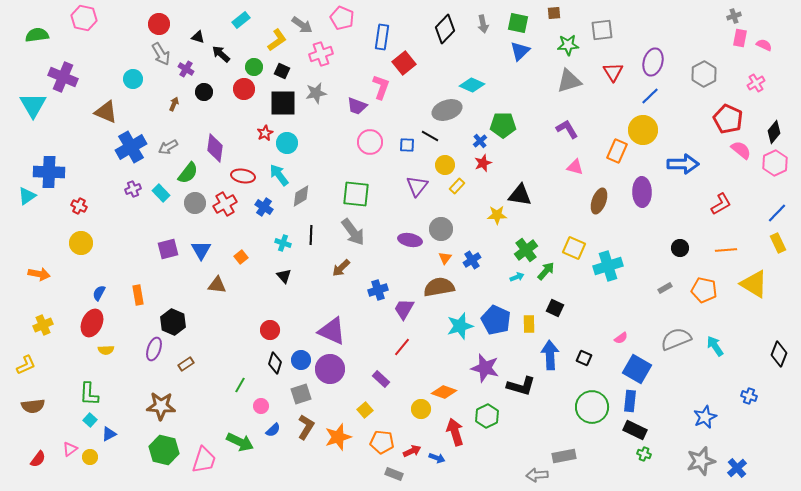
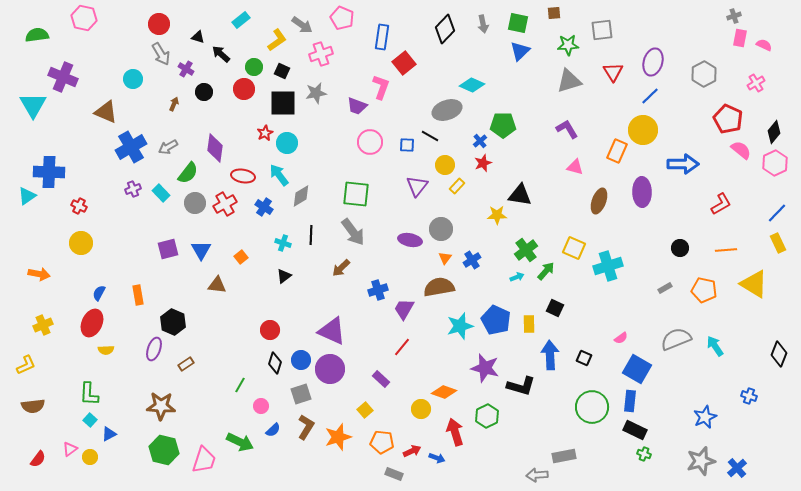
black triangle at (284, 276): rotated 35 degrees clockwise
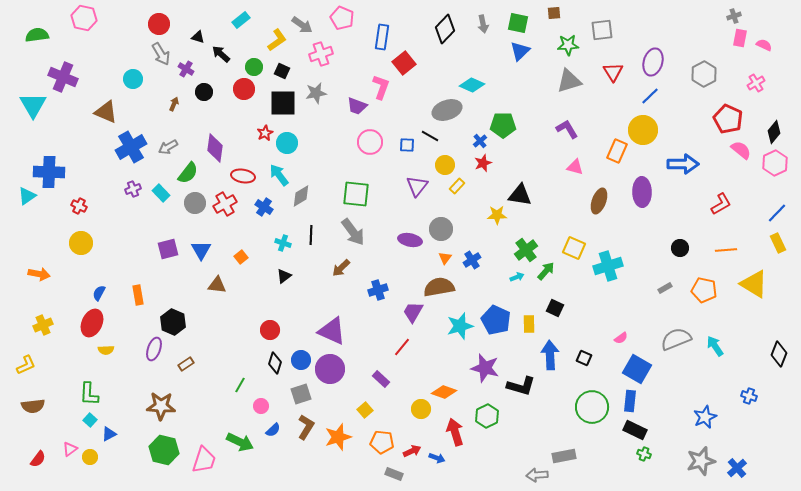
purple trapezoid at (404, 309): moved 9 px right, 3 px down
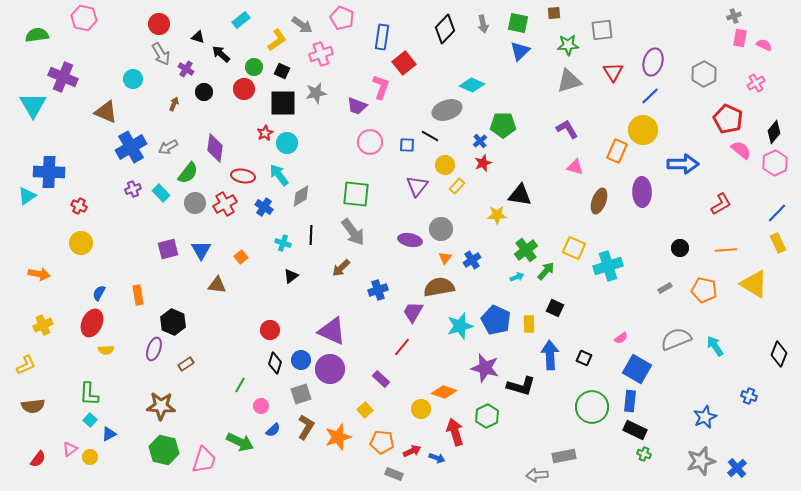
black triangle at (284, 276): moved 7 px right
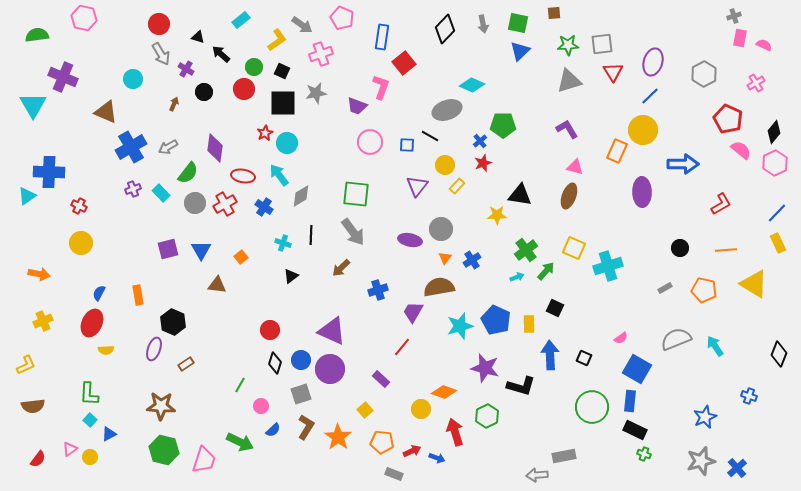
gray square at (602, 30): moved 14 px down
brown ellipse at (599, 201): moved 30 px left, 5 px up
yellow cross at (43, 325): moved 4 px up
orange star at (338, 437): rotated 20 degrees counterclockwise
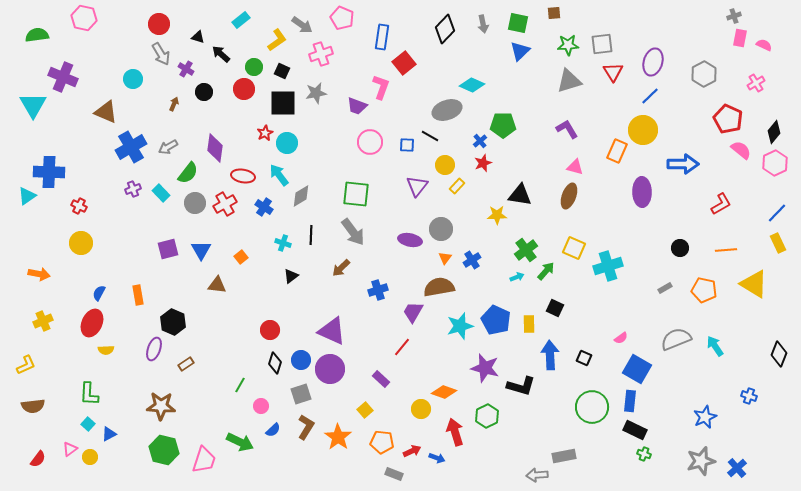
cyan square at (90, 420): moved 2 px left, 4 px down
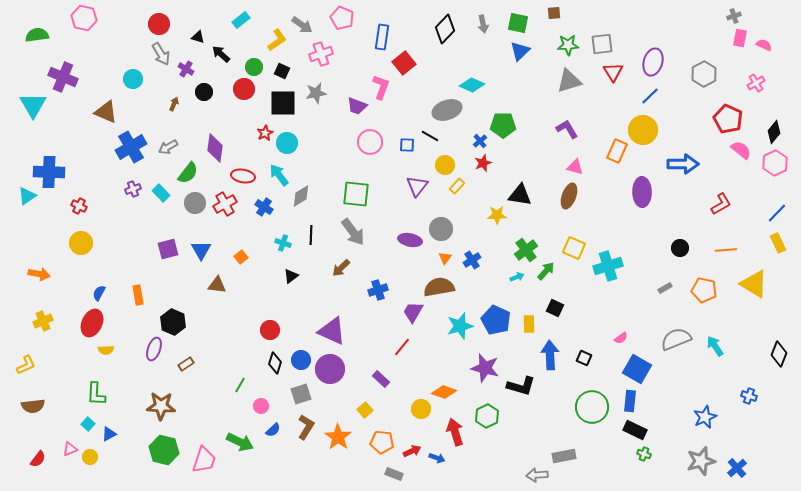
green L-shape at (89, 394): moved 7 px right
pink triangle at (70, 449): rotated 14 degrees clockwise
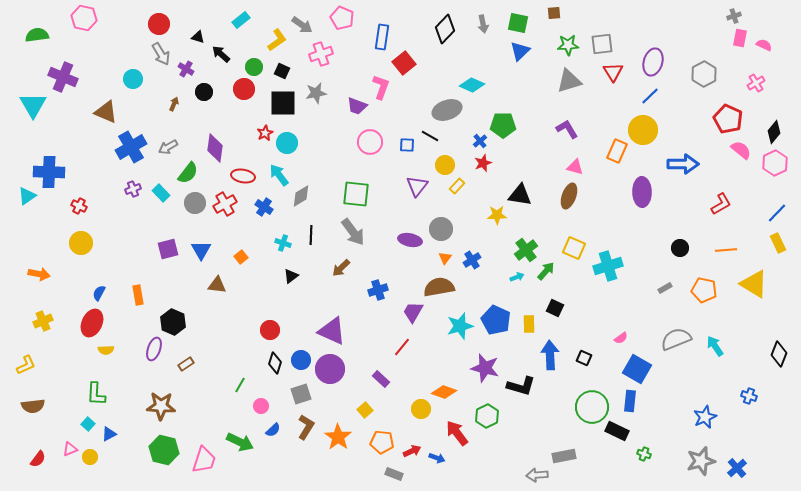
black rectangle at (635, 430): moved 18 px left, 1 px down
red arrow at (455, 432): moved 2 px right, 1 px down; rotated 20 degrees counterclockwise
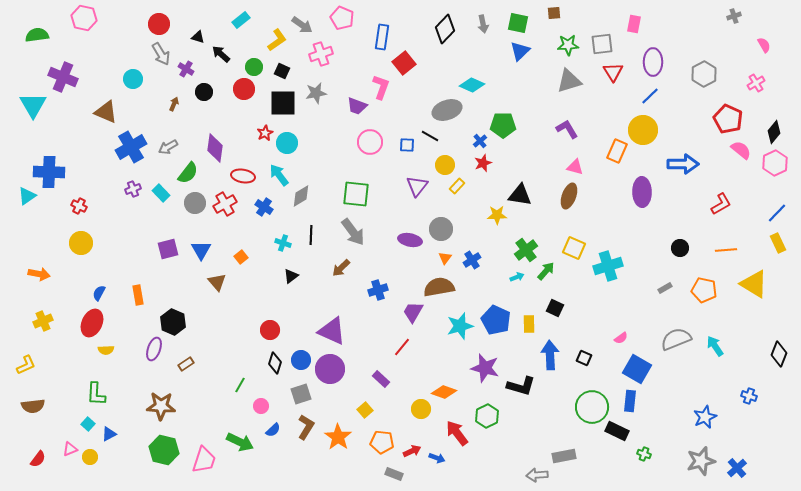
pink rectangle at (740, 38): moved 106 px left, 14 px up
pink semicircle at (764, 45): rotated 35 degrees clockwise
purple ellipse at (653, 62): rotated 16 degrees counterclockwise
brown triangle at (217, 285): moved 3 px up; rotated 42 degrees clockwise
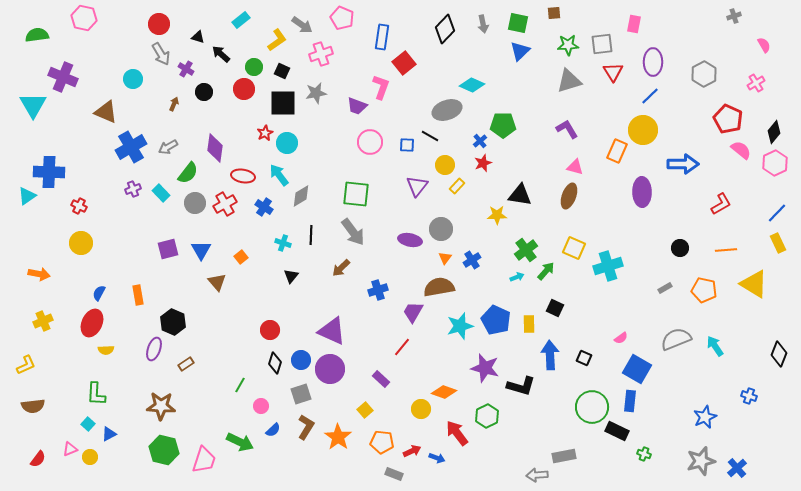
black triangle at (291, 276): rotated 14 degrees counterclockwise
